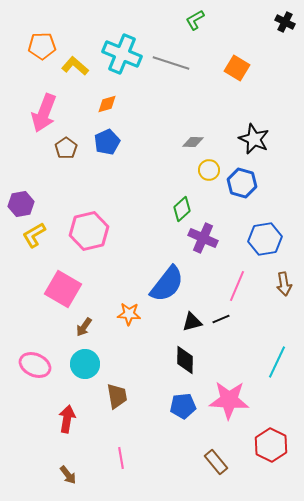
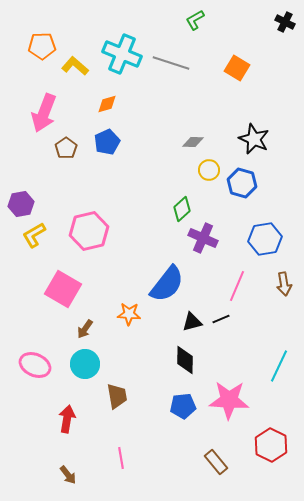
brown arrow at (84, 327): moved 1 px right, 2 px down
cyan line at (277, 362): moved 2 px right, 4 px down
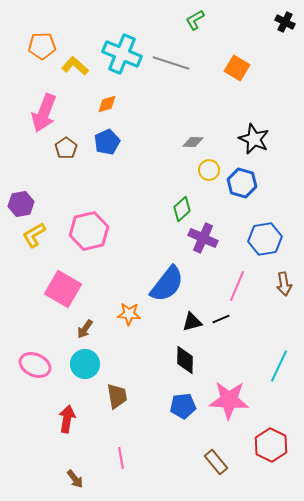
brown arrow at (68, 475): moved 7 px right, 4 px down
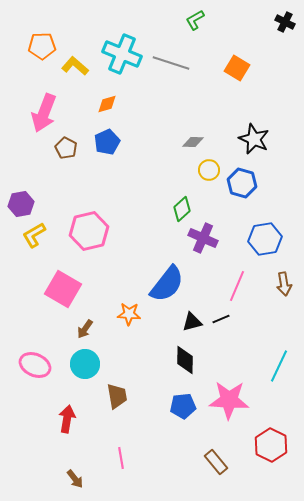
brown pentagon at (66, 148): rotated 10 degrees counterclockwise
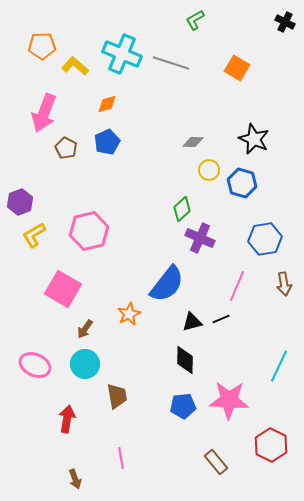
purple hexagon at (21, 204): moved 1 px left, 2 px up; rotated 10 degrees counterclockwise
purple cross at (203, 238): moved 3 px left
orange star at (129, 314): rotated 30 degrees counterclockwise
brown arrow at (75, 479): rotated 18 degrees clockwise
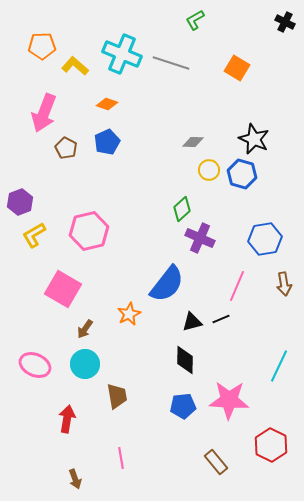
orange diamond at (107, 104): rotated 35 degrees clockwise
blue hexagon at (242, 183): moved 9 px up
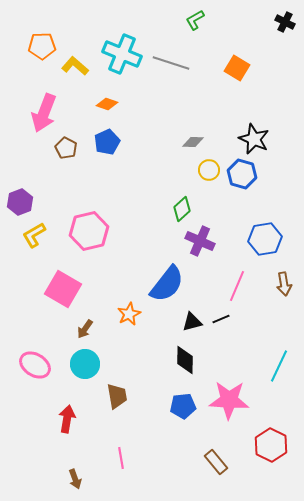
purple cross at (200, 238): moved 3 px down
pink ellipse at (35, 365): rotated 8 degrees clockwise
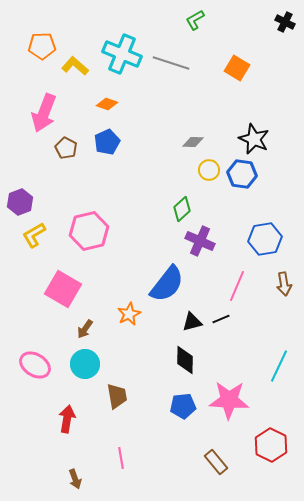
blue hexagon at (242, 174): rotated 8 degrees counterclockwise
